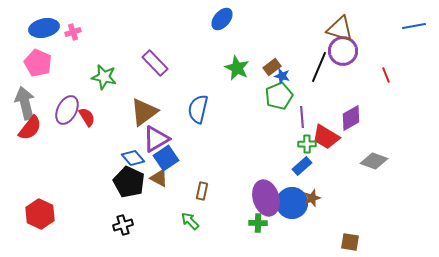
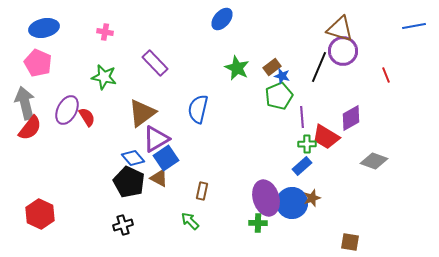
pink cross at (73, 32): moved 32 px right; rotated 28 degrees clockwise
brown triangle at (144, 112): moved 2 px left, 1 px down
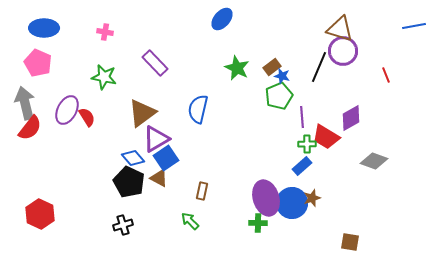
blue ellipse at (44, 28): rotated 12 degrees clockwise
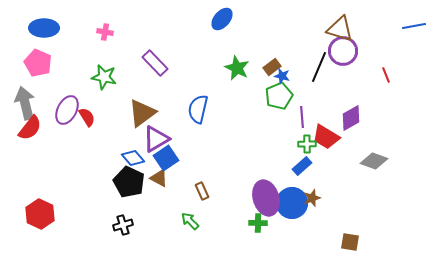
brown rectangle at (202, 191): rotated 36 degrees counterclockwise
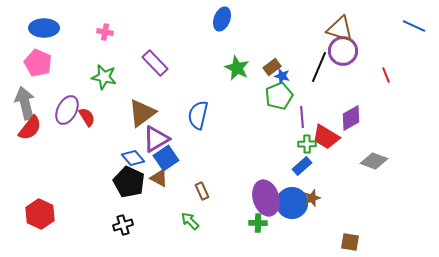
blue ellipse at (222, 19): rotated 20 degrees counterclockwise
blue line at (414, 26): rotated 35 degrees clockwise
blue semicircle at (198, 109): moved 6 px down
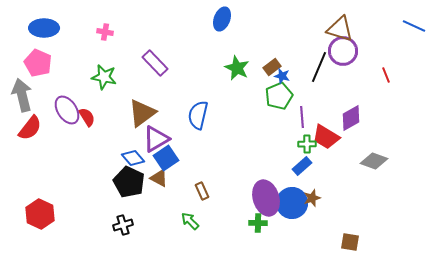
gray arrow at (25, 103): moved 3 px left, 8 px up
purple ellipse at (67, 110): rotated 60 degrees counterclockwise
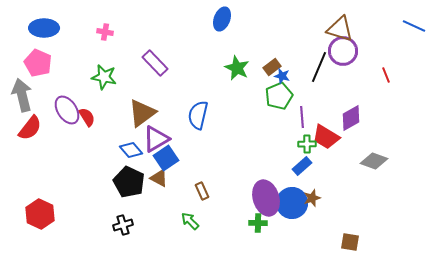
blue diamond at (133, 158): moved 2 px left, 8 px up
